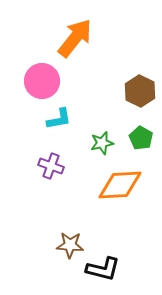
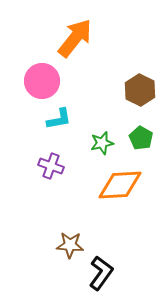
brown hexagon: moved 1 px up
black L-shape: moved 2 px left, 4 px down; rotated 68 degrees counterclockwise
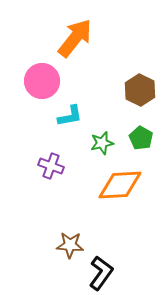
cyan L-shape: moved 11 px right, 3 px up
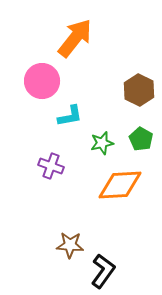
brown hexagon: moved 1 px left
green pentagon: moved 1 px down
black L-shape: moved 2 px right, 2 px up
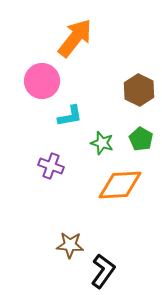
green star: rotated 30 degrees clockwise
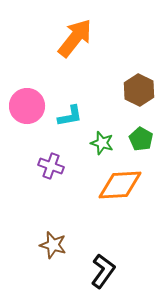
pink circle: moved 15 px left, 25 px down
brown star: moved 17 px left; rotated 12 degrees clockwise
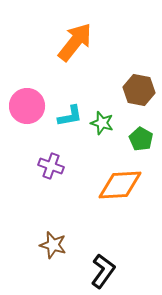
orange arrow: moved 4 px down
brown hexagon: rotated 16 degrees counterclockwise
green star: moved 20 px up
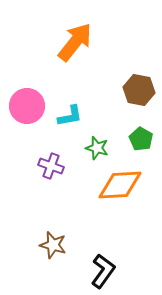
green star: moved 5 px left, 25 px down
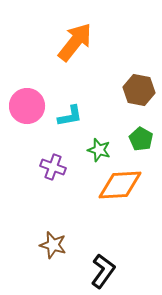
green star: moved 2 px right, 2 px down
purple cross: moved 2 px right, 1 px down
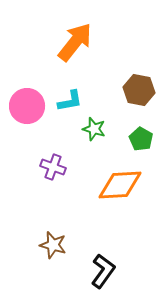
cyan L-shape: moved 15 px up
green star: moved 5 px left, 21 px up
